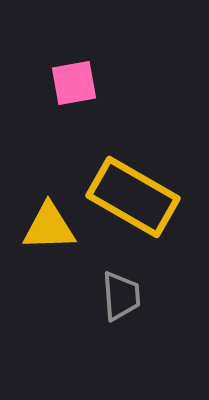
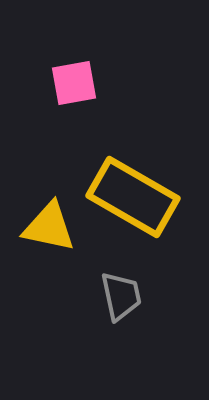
yellow triangle: rotated 14 degrees clockwise
gray trapezoid: rotated 8 degrees counterclockwise
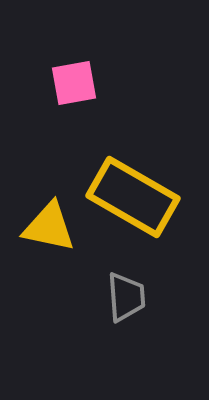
gray trapezoid: moved 5 px right, 1 px down; rotated 8 degrees clockwise
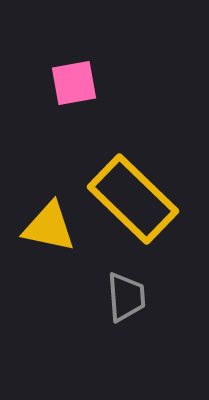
yellow rectangle: moved 2 px down; rotated 14 degrees clockwise
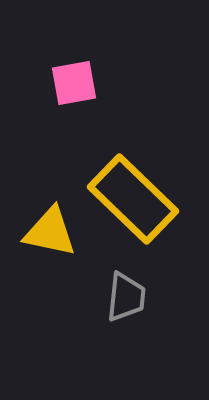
yellow triangle: moved 1 px right, 5 px down
gray trapezoid: rotated 10 degrees clockwise
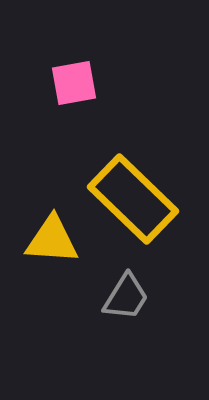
yellow triangle: moved 2 px right, 8 px down; rotated 8 degrees counterclockwise
gray trapezoid: rotated 26 degrees clockwise
